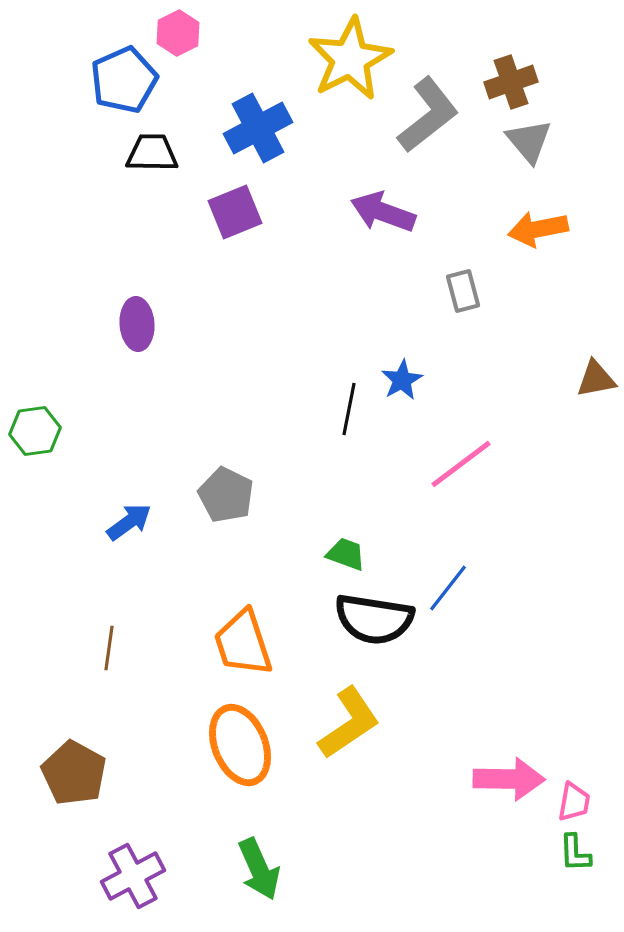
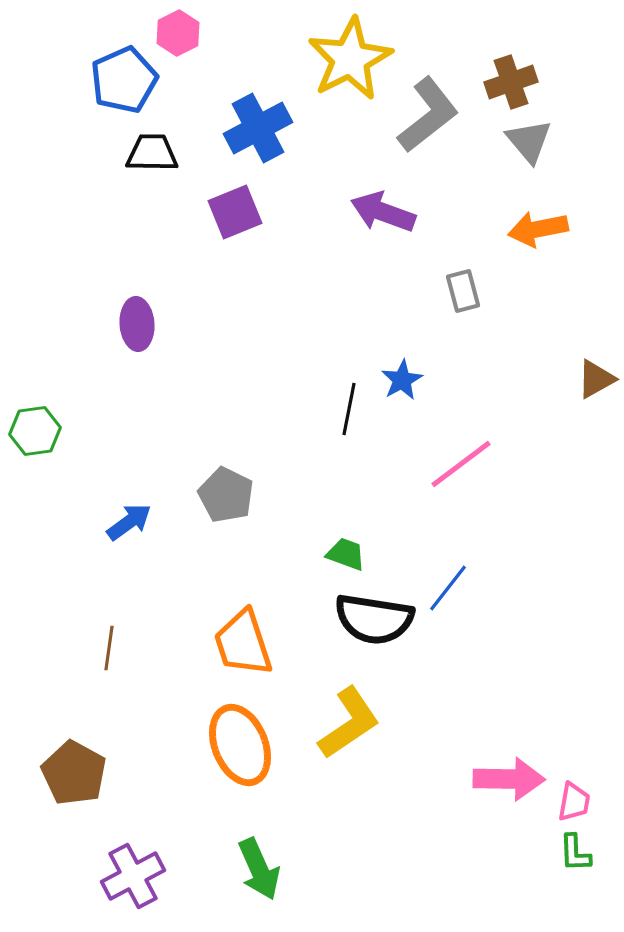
brown triangle: rotated 18 degrees counterclockwise
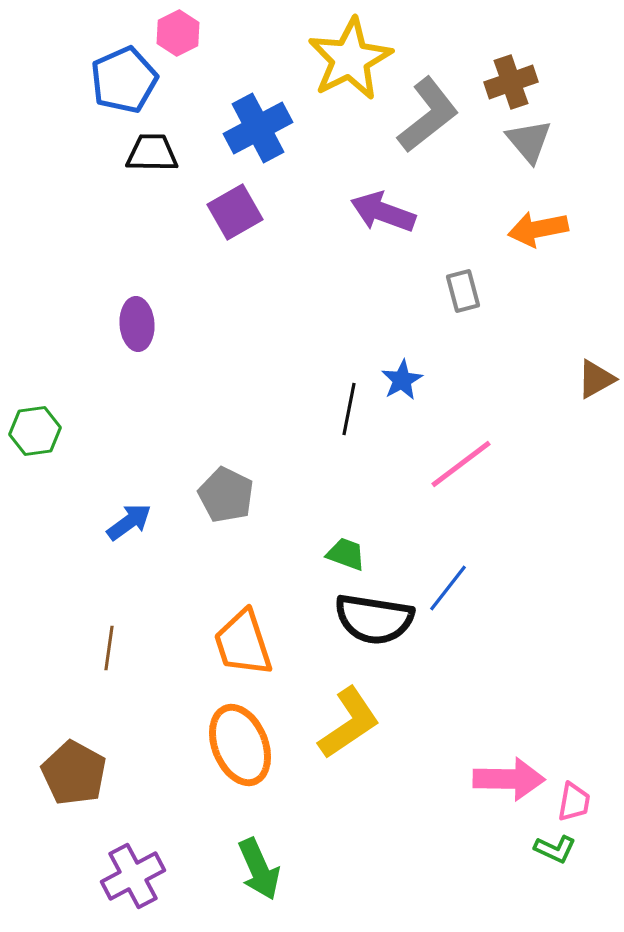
purple square: rotated 8 degrees counterclockwise
green L-shape: moved 20 px left, 4 px up; rotated 63 degrees counterclockwise
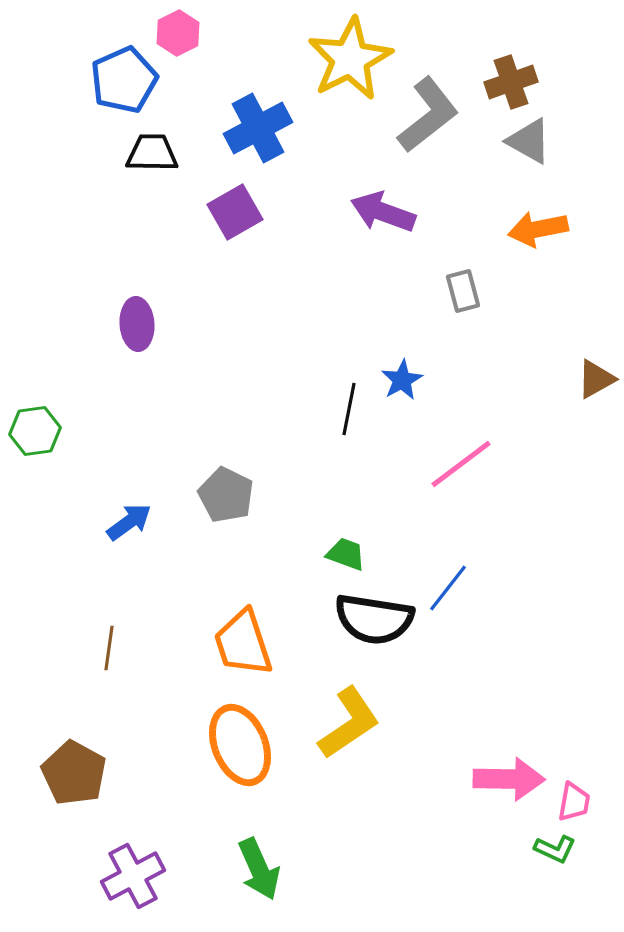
gray triangle: rotated 21 degrees counterclockwise
